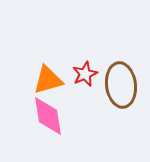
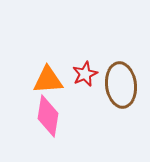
orange triangle: rotated 12 degrees clockwise
pink diamond: rotated 18 degrees clockwise
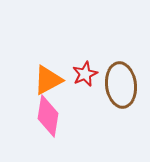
orange triangle: rotated 24 degrees counterclockwise
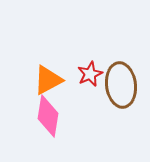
red star: moved 5 px right
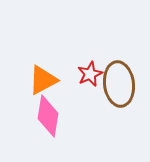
orange triangle: moved 5 px left
brown ellipse: moved 2 px left, 1 px up
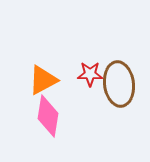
red star: rotated 25 degrees clockwise
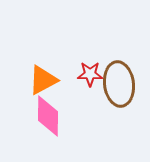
pink diamond: rotated 9 degrees counterclockwise
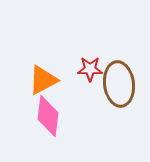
red star: moved 5 px up
pink diamond: rotated 6 degrees clockwise
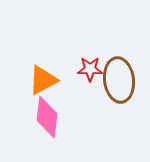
brown ellipse: moved 4 px up
pink diamond: moved 1 px left, 1 px down
